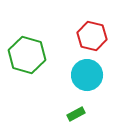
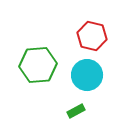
green hexagon: moved 11 px right, 10 px down; rotated 21 degrees counterclockwise
green rectangle: moved 3 px up
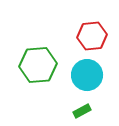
red hexagon: rotated 20 degrees counterclockwise
green rectangle: moved 6 px right
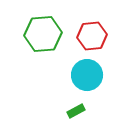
green hexagon: moved 5 px right, 31 px up
green rectangle: moved 6 px left
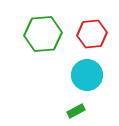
red hexagon: moved 2 px up
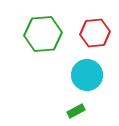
red hexagon: moved 3 px right, 1 px up
